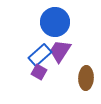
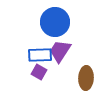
blue rectangle: rotated 40 degrees clockwise
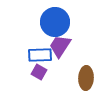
purple trapezoid: moved 5 px up
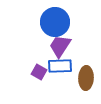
blue rectangle: moved 20 px right, 11 px down
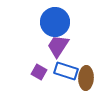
purple trapezoid: moved 2 px left
blue rectangle: moved 6 px right, 5 px down; rotated 20 degrees clockwise
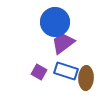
purple trapezoid: moved 5 px right, 3 px up; rotated 20 degrees clockwise
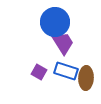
purple trapezoid: rotated 95 degrees clockwise
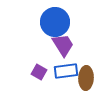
purple trapezoid: moved 2 px down
blue rectangle: rotated 25 degrees counterclockwise
